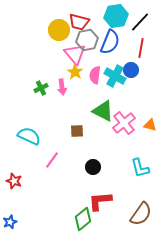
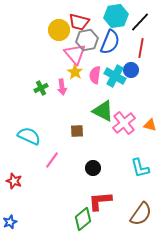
black circle: moved 1 px down
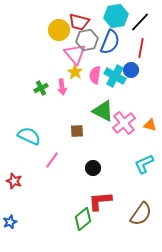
cyan L-shape: moved 4 px right, 4 px up; rotated 80 degrees clockwise
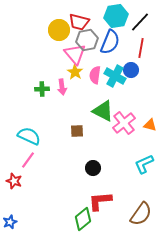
green cross: moved 1 px right, 1 px down; rotated 24 degrees clockwise
pink line: moved 24 px left
